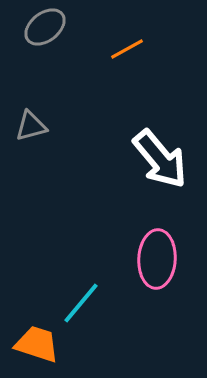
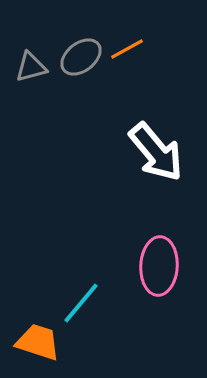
gray ellipse: moved 36 px right, 30 px down
gray triangle: moved 59 px up
white arrow: moved 4 px left, 7 px up
pink ellipse: moved 2 px right, 7 px down
orange trapezoid: moved 1 px right, 2 px up
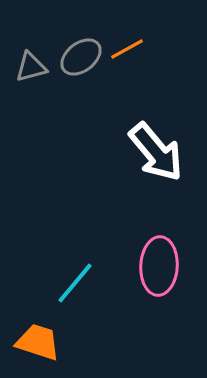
cyan line: moved 6 px left, 20 px up
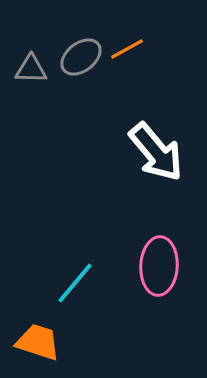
gray triangle: moved 2 px down; rotated 16 degrees clockwise
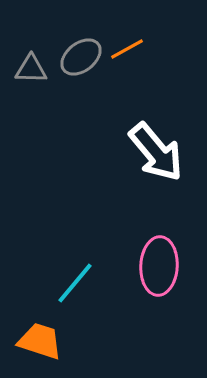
orange trapezoid: moved 2 px right, 1 px up
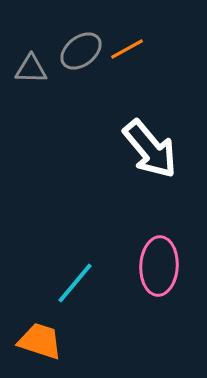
gray ellipse: moved 6 px up
white arrow: moved 6 px left, 3 px up
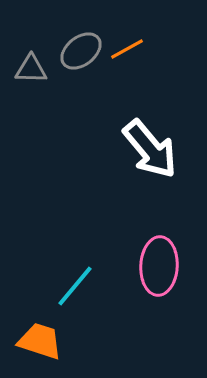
cyan line: moved 3 px down
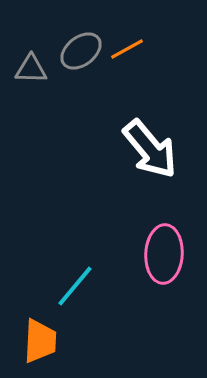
pink ellipse: moved 5 px right, 12 px up
orange trapezoid: rotated 75 degrees clockwise
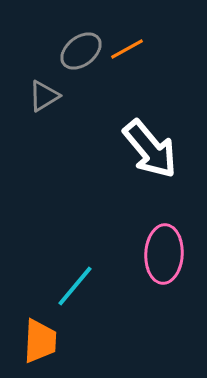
gray triangle: moved 13 px right, 27 px down; rotated 32 degrees counterclockwise
